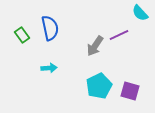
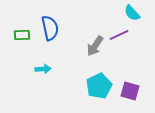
cyan semicircle: moved 8 px left
green rectangle: rotated 56 degrees counterclockwise
cyan arrow: moved 6 px left, 1 px down
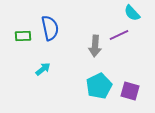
green rectangle: moved 1 px right, 1 px down
gray arrow: rotated 30 degrees counterclockwise
cyan arrow: rotated 35 degrees counterclockwise
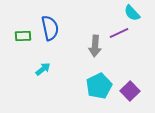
purple line: moved 2 px up
purple square: rotated 30 degrees clockwise
